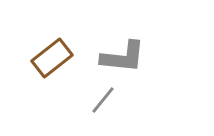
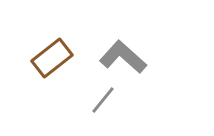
gray L-shape: rotated 144 degrees counterclockwise
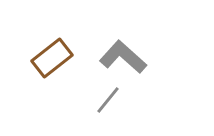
gray line: moved 5 px right
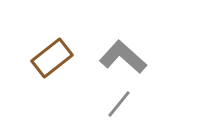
gray line: moved 11 px right, 4 px down
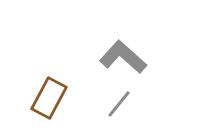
brown rectangle: moved 3 px left, 40 px down; rotated 24 degrees counterclockwise
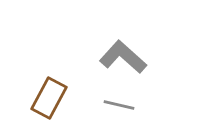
gray line: moved 1 px down; rotated 64 degrees clockwise
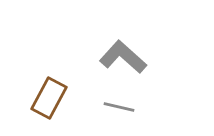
gray line: moved 2 px down
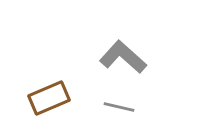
brown rectangle: rotated 39 degrees clockwise
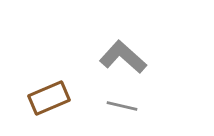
gray line: moved 3 px right, 1 px up
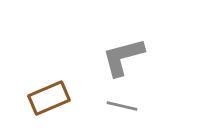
gray L-shape: rotated 57 degrees counterclockwise
